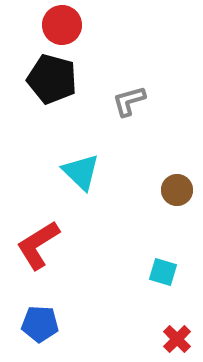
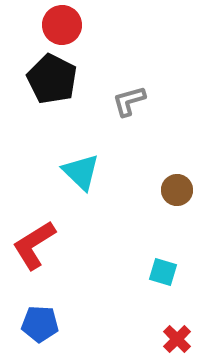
black pentagon: rotated 12 degrees clockwise
red L-shape: moved 4 px left
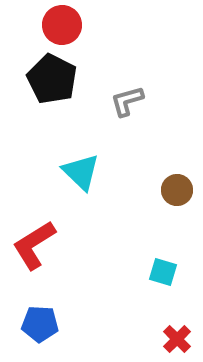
gray L-shape: moved 2 px left
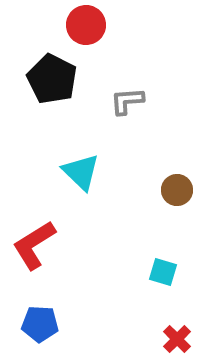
red circle: moved 24 px right
gray L-shape: rotated 12 degrees clockwise
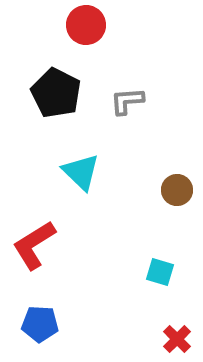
black pentagon: moved 4 px right, 14 px down
cyan square: moved 3 px left
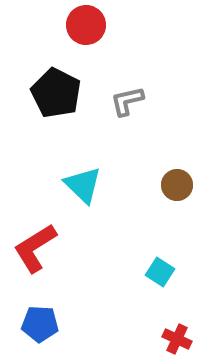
gray L-shape: rotated 9 degrees counterclockwise
cyan triangle: moved 2 px right, 13 px down
brown circle: moved 5 px up
red L-shape: moved 1 px right, 3 px down
cyan square: rotated 16 degrees clockwise
red cross: rotated 20 degrees counterclockwise
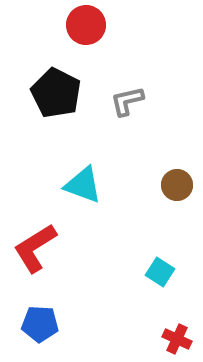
cyan triangle: rotated 24 degrees counterclockwise
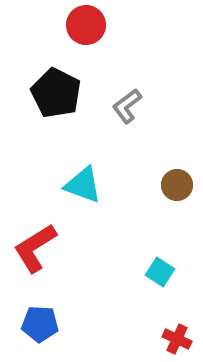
gray L-shape: moved 5 px down; rotated 24 degrees counterclockwise
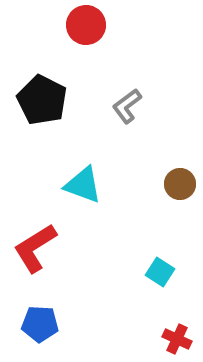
black pentagon: moved 14 px left, 7 px down
brown circle: moved 3 px right, 1 px up
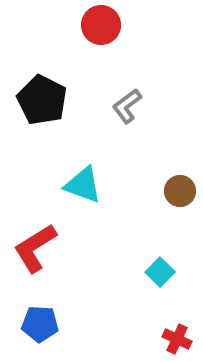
red circle: moved 15 px right
brown circle: moved 7 px down
cyan square: rotated 12 degrees clockwise
